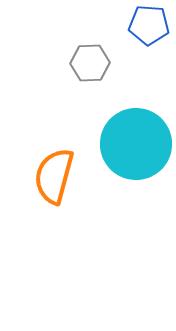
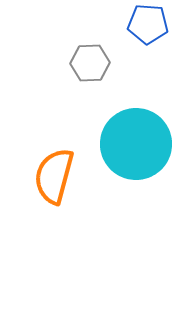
blue pentagon: moved 1 px left, 1 px up
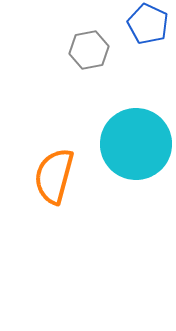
blue pentagon: rotated 21 degrees clockwise
gray hexagon: moved 1 px left, 13 px up; rotated 9 degrees counterclockwise
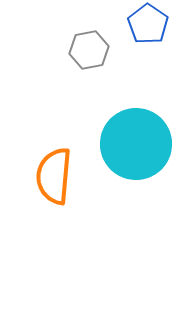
blue pentagon: rotated 9 degrees clockwise
orange semicircle: rotated 10 degrees counterclockwise
